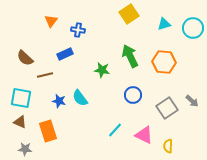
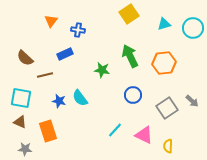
orange hexagon: moved 1 px down; rotated 10 degrees counterclockwise
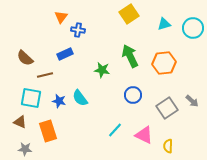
orange triangle: moved 10 px right, 4 px up
cyan square: moved 10 px right
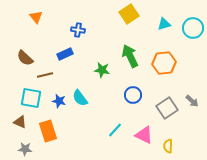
orange triangle: moved 25 px left; rotated 16 degrees counterclockwise
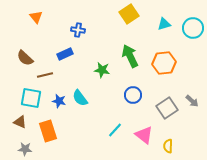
pink triangle: rotated 12 degrees clockwise
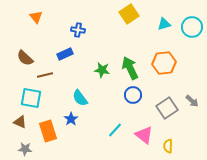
cyan circle: moved 1 px left, 1 px up
green arrow: moved 12 px down
blue star: moved 12 px right, 18 px down; rotated 24 degrees clockwise
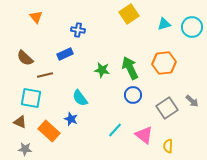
blue star: rotated 16 degrees counterclockwise
orange rectangle: moved 1 px right; rotated 30 degrees counterclockwise
